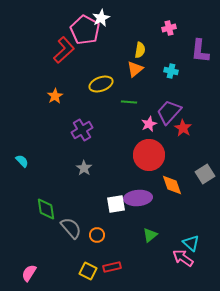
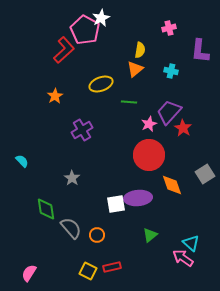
gray star: moved 12 px left, 10 px down
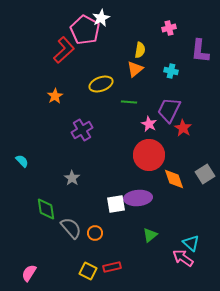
purple trapezoid: moved 2 px up; rotated 16 degrees counterclockwise
pink star: rotated 21 degrees counterclockwise
orange diamond: moved 2 px right, 6 px up
orange circle: moved 2 px left, 2 px up
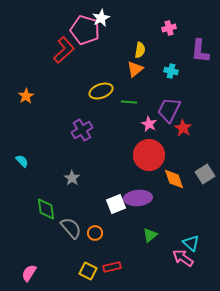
pink pentagon: rotated 12 degrees counterclockwise
yellow ellipse: moved 7 px down
orange star: moved 29 px left
white square: rotated 12 degrees counterclockwise
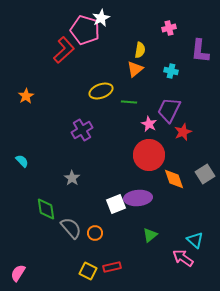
red star: moved 4 px down; rotated 18 degrees clockwise
cyan triangle: moved 4 px right, 3 px up
pink semicircle: moved 11 px left
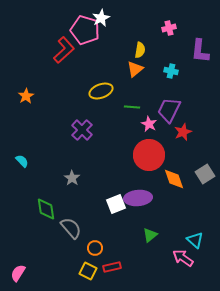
green line: moved 3 px right, 5 px down
purple cross: rotated 15 degrees counterclockwise
orange circle: moved 15 px down
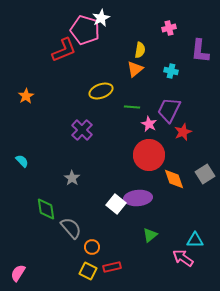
red L-shape: rotated 20 degrees clockwise
white square: rotated 30 degrees counterclockwise
cyan triangle: rotated 42 degrees counterclockwise
orange circle: moved 3 px left, 1 px up
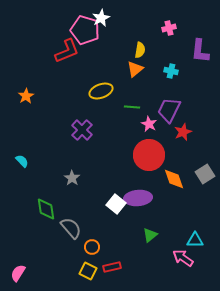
red L-shape: moved 3 px right, 1 px down
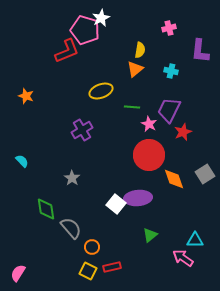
orange star: rotated 21 degrees counterclockwise
purple cross: rotated 15 degrees clockwise
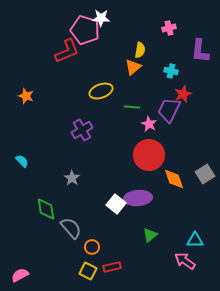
white star: rotated 30 degrees clockwise
orange triangle: moved 2 px left, 2 px up
red star: moved 38 px up
pink arrow: moved 2 px right, 3 px down
pink semicircle: moved 2 px right, 2 px down; rotated 30 degrees clockwise
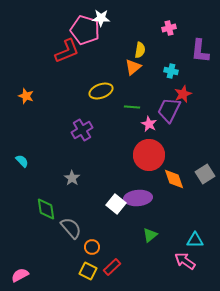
red rectangle: rotated 30 degrees counterclockwise
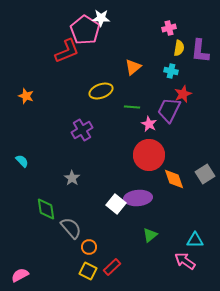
pink pentagon: rotated 16 degrees clockwise
yellow semicircle: moved 39 px right, 2 px up
orange circle: moved 3 px left
